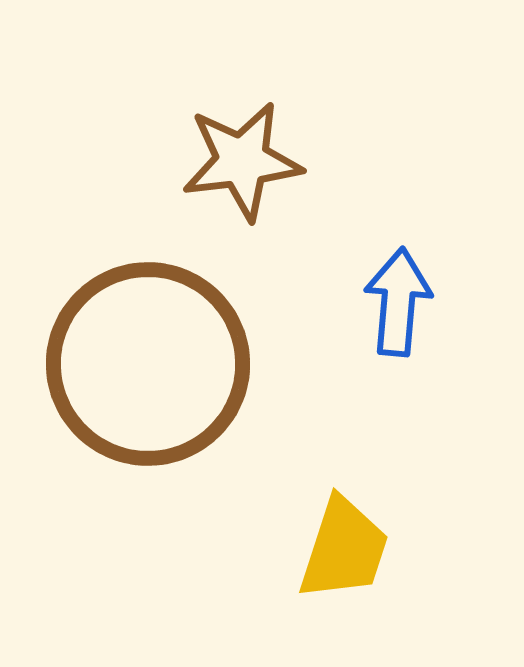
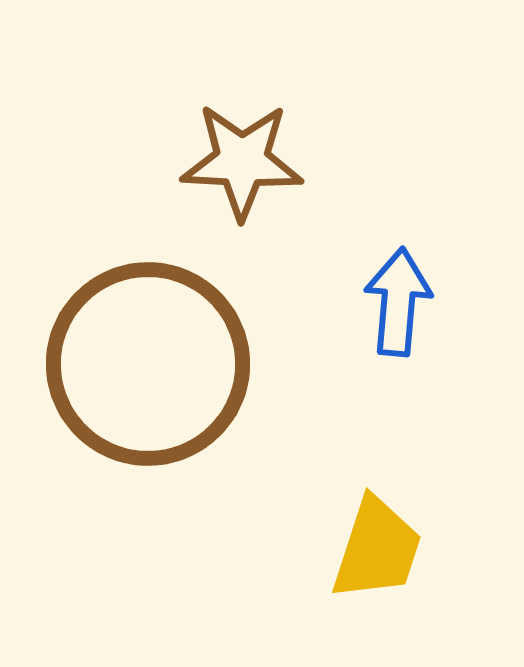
brown star: rotated 10 degrees clockwise
yellow trapezoid: moved 33 px right
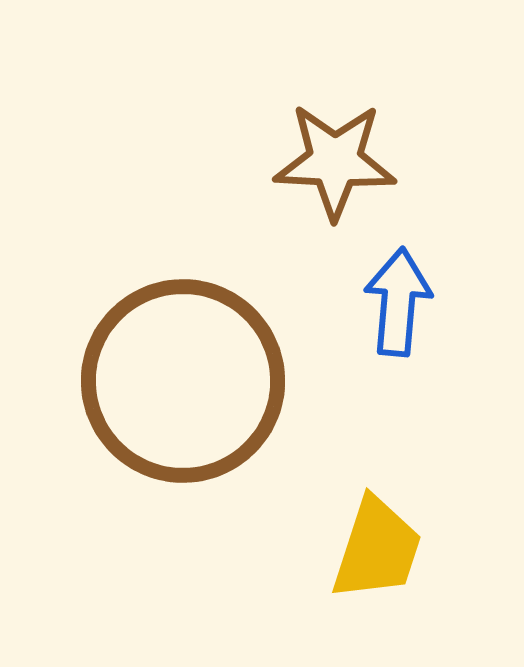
brown star: moved 93 px right
brown circle: moved 35 px right, 17 px down
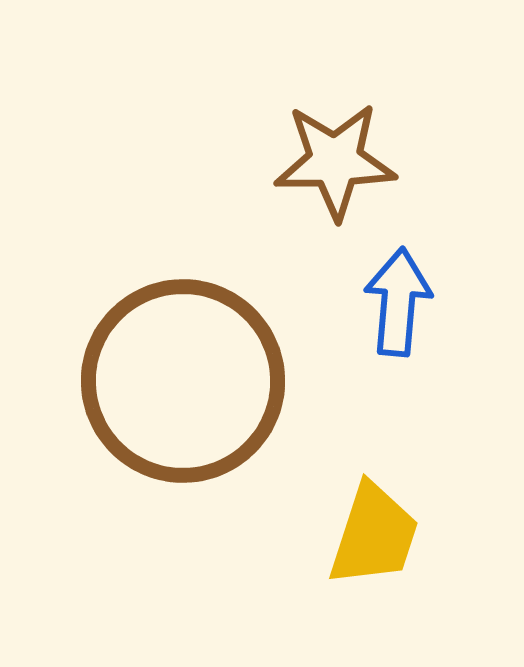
brown star: rotated 4 degrees counterclockwise
yellow trapezoid: moved 3 px left, 14 px up
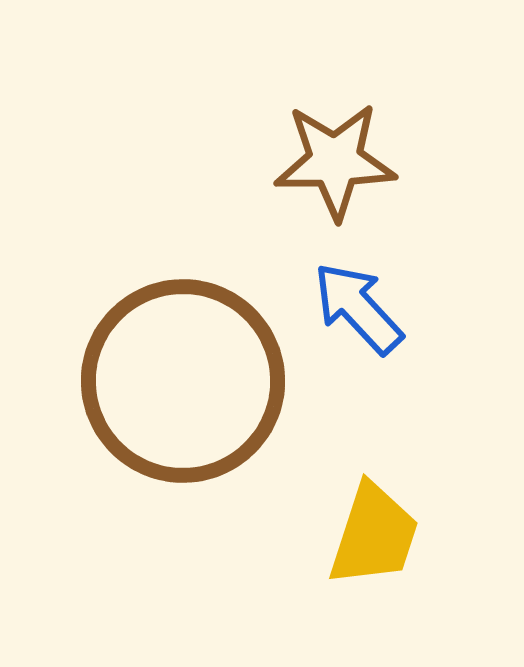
blue arrow: moved 40 px left, 6 px down; rotated 48 degrees counterclockwise
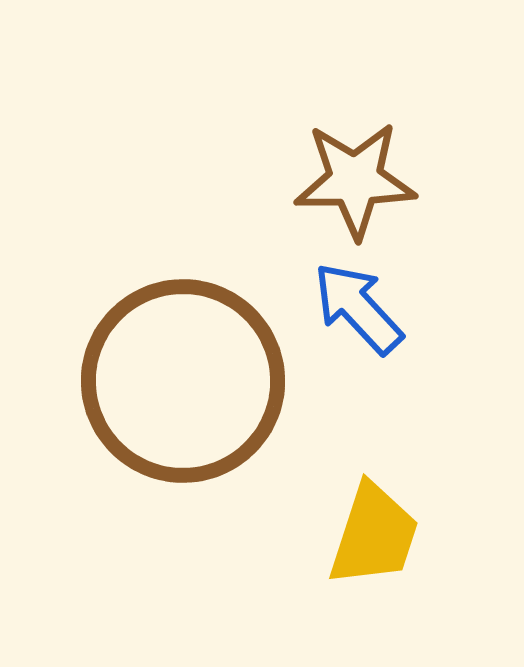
brown star: moved 20 px right, 19 px down
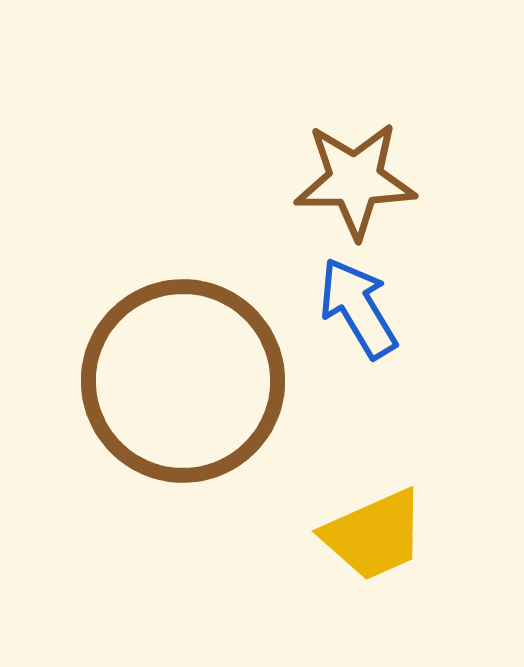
blue arrow: rotated 12 degrees clockwise
yellow trapezoid: rotated 48 degrees clockwise
